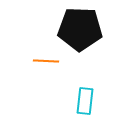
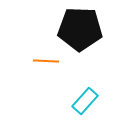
cyan rectangle: rotated 36 degrees clockwise
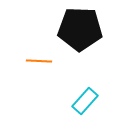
orange line: moved 7 px left
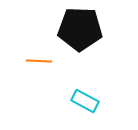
cyan rectangle: rotated 76 degrees clockwise
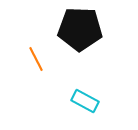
orange line: moved 3 px left, 2 px up; rotated 60 degrees clockwise
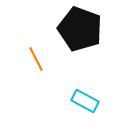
black pentagon: rotated 18 degrees clockwise
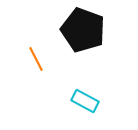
black pentagon: moved 3 px right, 1 px down
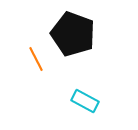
black pentagon: moved 10 px left, 4 px down
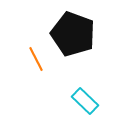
cyan rectangle: rotated 16 degrees clockwise
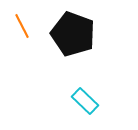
orange line: moved 14 px left, 33 px up
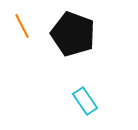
cyan rectangle: rotated 12 degrees clockwise
